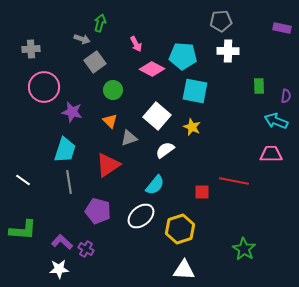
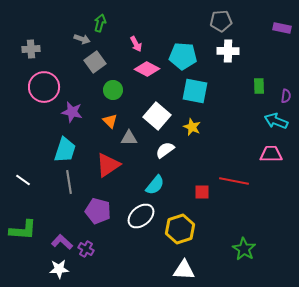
pink diamond: moved 5 px left
gray triangle: rotated 18 degrees clockwise
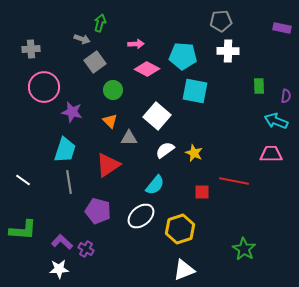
pink arrow: rotated 63 degrees counterclockwise
yellow star: moved 2 px right, 26 px down
white triangle: rotated 25 degrees counterclockwise
